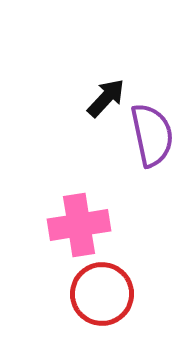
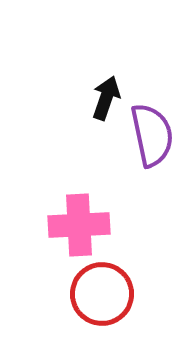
black arrow: rotated 24 degrees counterclockwise
pink cross: rotated 6 degrees clockwise
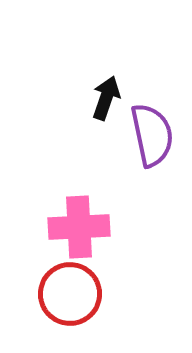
pink cross: moved 2 px down
red circle: moved 32 px left
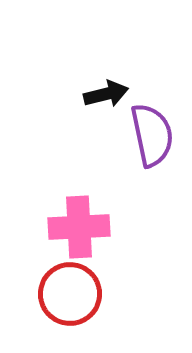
black arrow: moved 4 px up; rotated 57 degrees clockwise
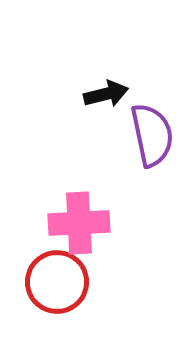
pink cross: moved 4 px up
red circle: moved 13 px left, 12 px up
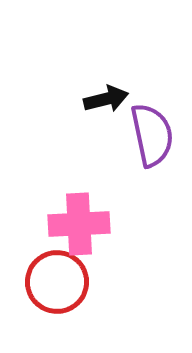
black arrow: moved 5 px down
pink cross: moved 1 px down
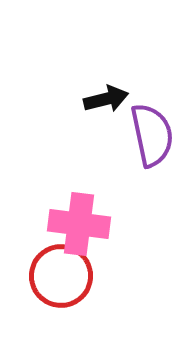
pink cross: rotated 10 degrees clockwise
red circle: moved 4 px right, 6 px up
